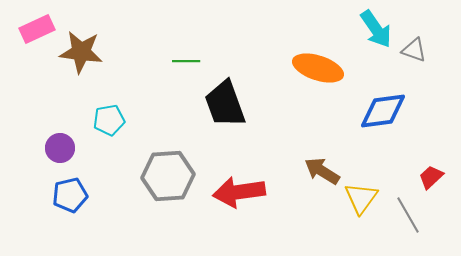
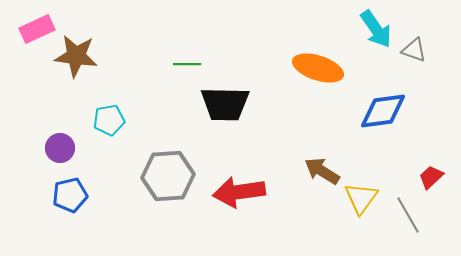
brown star: moved 5 px left, 4 px down
green line: moved 1 px right, 3 px down
black trapezoid: rotated 69 degrees counterclockwise
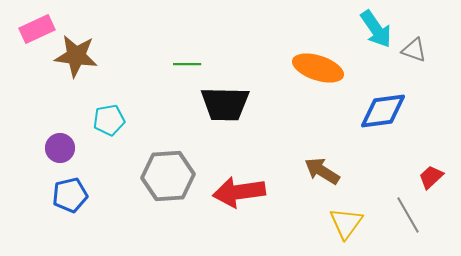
yellow triangle: moved 15 px left, 25 px down
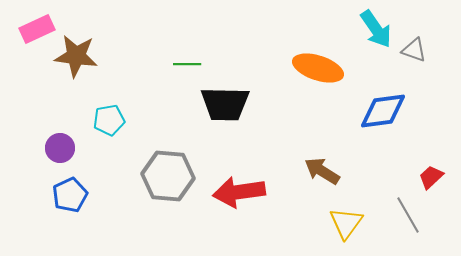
gray hexagon: rotated 9 degrees clockwise
blue pentagon: rotated 12 degrees counterclockwise
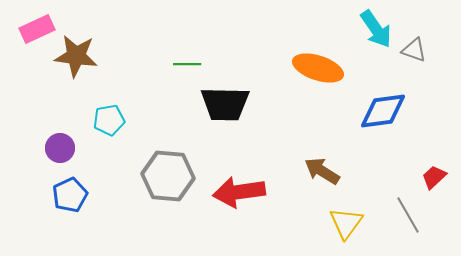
red trapezoid: moved 3 px right
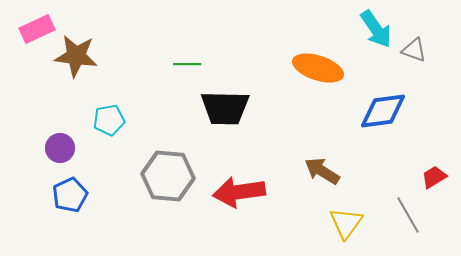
black trapezoid: moved 4 px down
red trapezoid: rotated 12 degrees clockwise
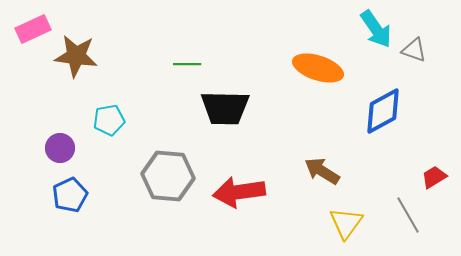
pink rectangle: moved 4 px left
blue diamond: rotated 21 degrees counterclockwise
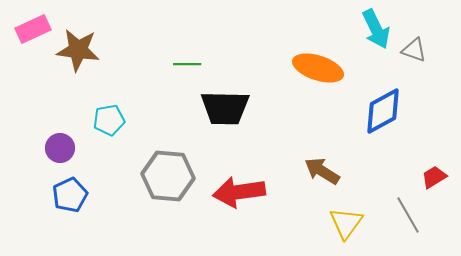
cyan arrow: rotated 9 degrees clockwise
brown star: moved 2 px right, 6 px up
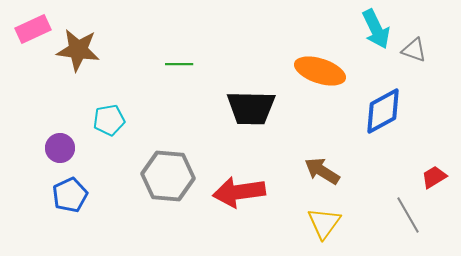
green line: moved 8 px left
orange ellipse: moved 2 px right, 3 px down
black trapezoid: moved 26 px right
yellow triangle: moved 22 px left
